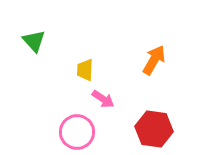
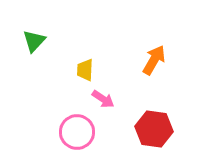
green triangle: rotated 25 degrees clockwise
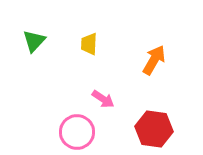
yellow trapezoid: moved 4 px right, 26 px up
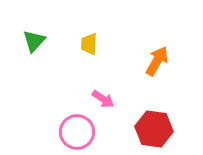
orange arrow: moved 3 px right, 1 px down
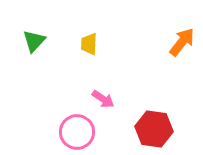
orange arrow: moved 25 px right, 19 px up; rotated 8 degrees clockwise
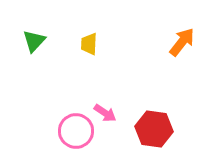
pink arrow: moved 2 px right, 14 px down
pink circle: moved 1 px left, 1 px up
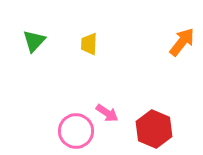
pink arrow: moved 2 px right
red hexagon: rotated 15 degrees clockwise
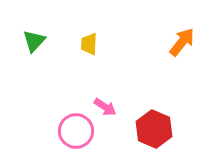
pink arrow: moved 2 px left, 6 px up
